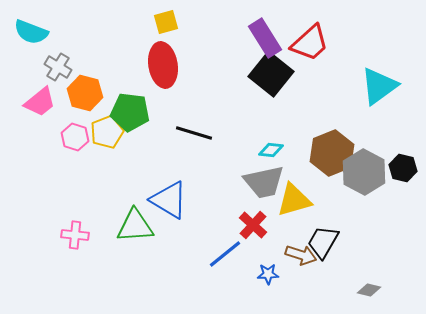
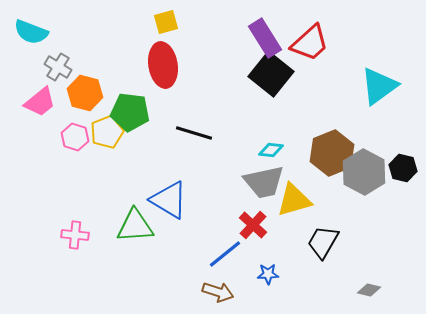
brown arrow: moved 83 px left, 37 px down
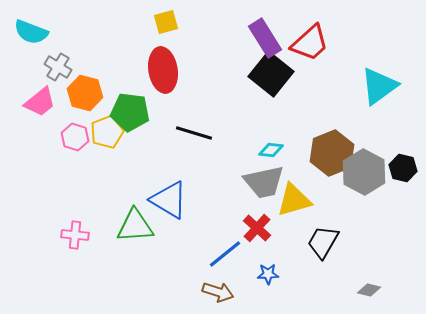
red ellipse: moved 5 px down
red cross: moved 4 px right, 3 px down
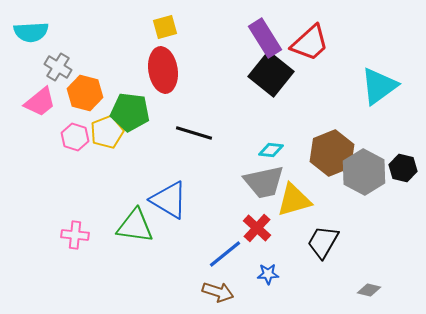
yellow square: moved 1 px left, 5 px down
cyan semicircle: rotated 24 degrees counterclockwise
green triangle: rotated 12 degrees clockwise
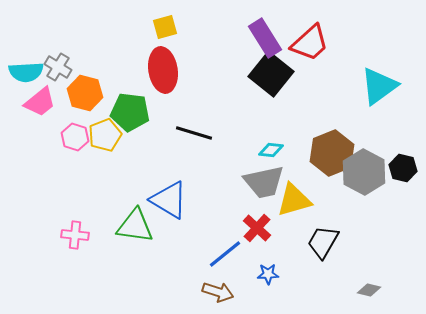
cyan semicircle: moved 5 px left, 40 px down
yellow pentagon: moved 2 px left, 3 px down
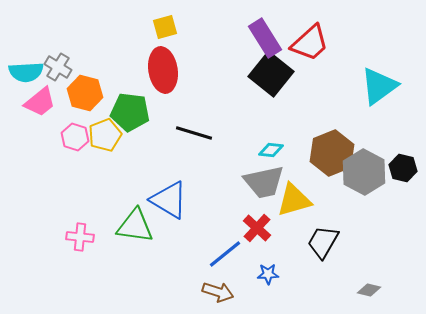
pink cross: moved 5 px right, 2 px down
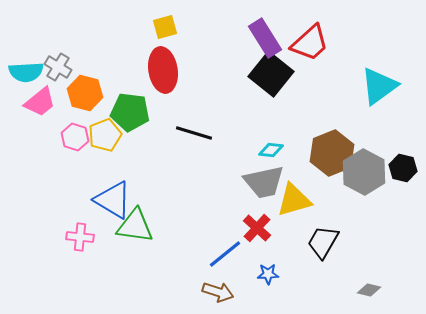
blue triangle: moved 56 px left
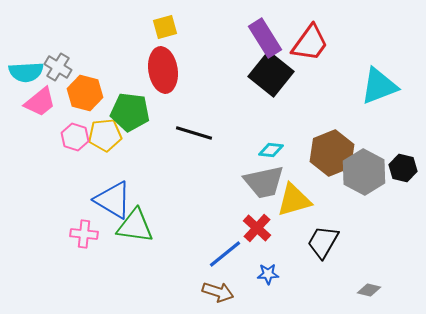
red trapezoid: rotated 12 degrees counterclockwise
cyan triangle: rotated 15 degrees clockwise
yellow pentagon: rotated 16 degrees clockwise
pink cross: moved 4 px right, 3 px up
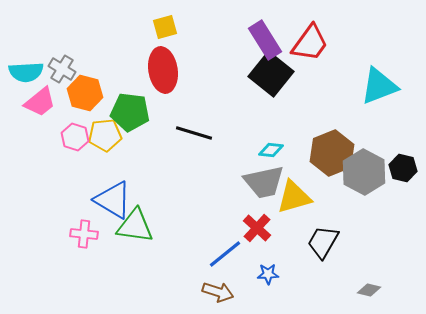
purple rectangle: moved 2 px down
gray cross: moved 4 px right, 2 px down
yellow triangle: moved 3 px up
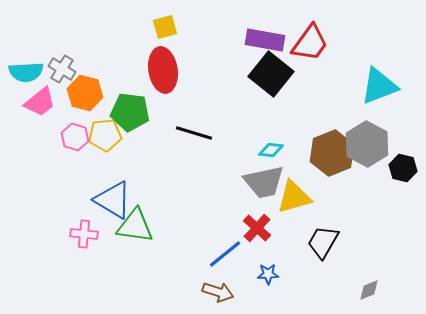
purple rectangle: rotated 48 degrees counterclockwise
gray hexagon: moved 3 px right, 28 px up
gray diamond: rotated 35 degrees counterclockwise
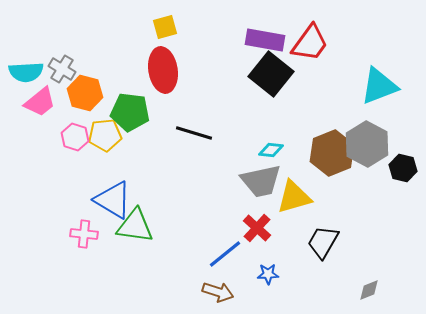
gray trapezoid: moved 3 px left, 1 px up
